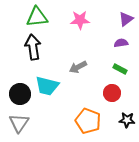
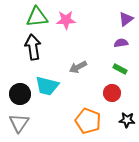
pink star: moved 14 px left
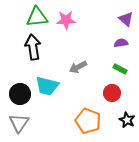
purple triangle: rotated 42 degrees counterclockwise
black star: rotated 21 degrees clockwise
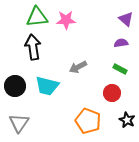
black circle: moved 5 px left, 8 px up
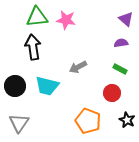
pink star: rotated 12 degrees clockwise
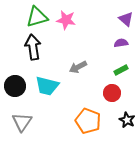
green triangle: rotated 10 degrees counterclockwise
green rectangle: moved 1 px right, 1 px down; rotated 56 degrees counterclockwise
gray triangle: moved 3 px right, 1 px up
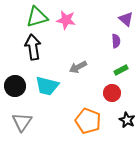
purple semicircle: moved 5 px left, 2 px up; rotated 96 degrees clockwise
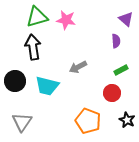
black circle: moved 5 px up
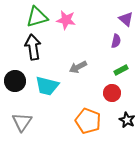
purple semicircle: rotated 16 degrees clockwise
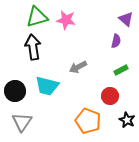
black circle: moved 10 px down
red circle: moved 2 px left, 3 px down
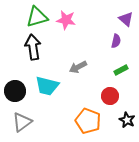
gray triangle: rotated 20 degrees clockwise
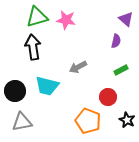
red circle: moved 2 px left, 1 px down
gray triangle: rotated 25 degrees clockwise
